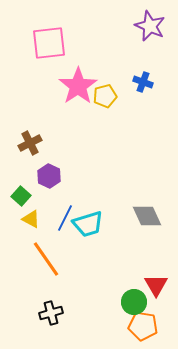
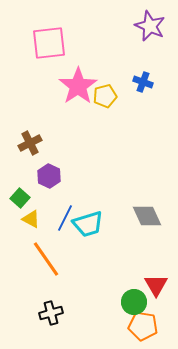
green square: moved 1 px left, 2 px down
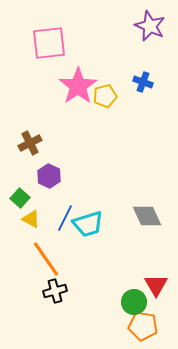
black cross: moved 4 px right, 22 px up
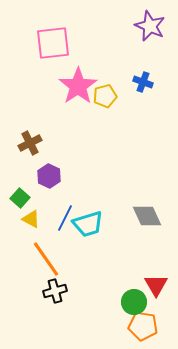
pink square: moved 4 px right
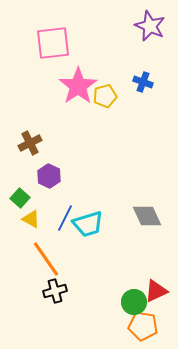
red triangle: moved 6 px down; rotated 35 degrees clockwise
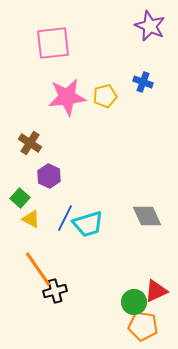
pink star: moved 11 px left, 11 px down; rotated 27 degrees clockwise
brown cross: rotated 30 degrees counterclockwise
orange line: moved 8 px left, 10 px down
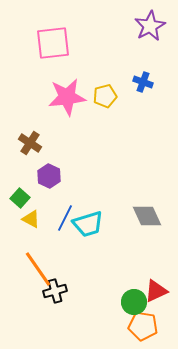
purple star: rotated 20 degrees clockwise
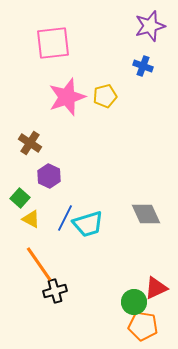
purple star: rotated 12 degrees clockwise
blue cross: moved 16 px up
pink star: rotated 12 degrees counterclockwise
gray diamond: moved 1 px left, 2 px up
orange line: moved 1 px right, 5 px up
red triangle: moved 3 px up
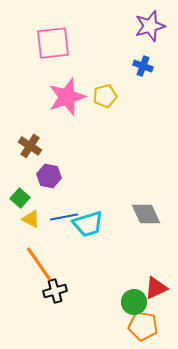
brown cross: moved 3 px down
purple hexagon: rotated 15 degrees counterclockwise
blue line: moved 1 px left, 1 px up; rotated 52 degrees clockwise
